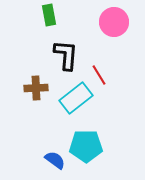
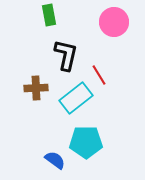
black L-shape: rotated 8 degrees clockwise
cyan pentagon: moved 4 px up
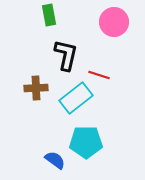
red line: rotated 40 degrees counterclockwise
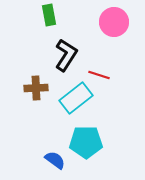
black L-shape: rotated 20 degrees clockwise
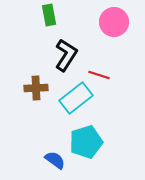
cyan pentagon: rotated 16 degrees counterclockwise
